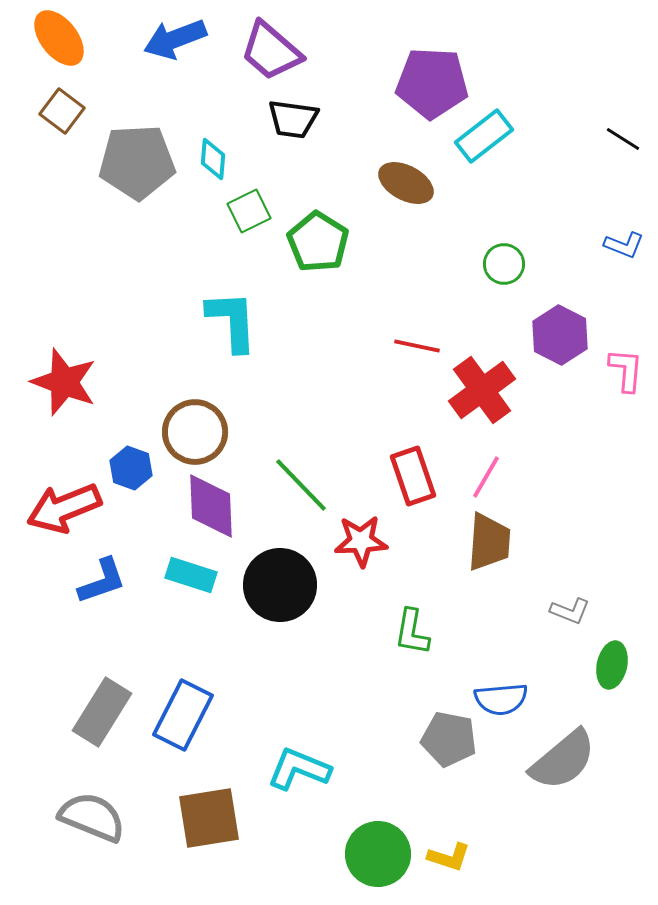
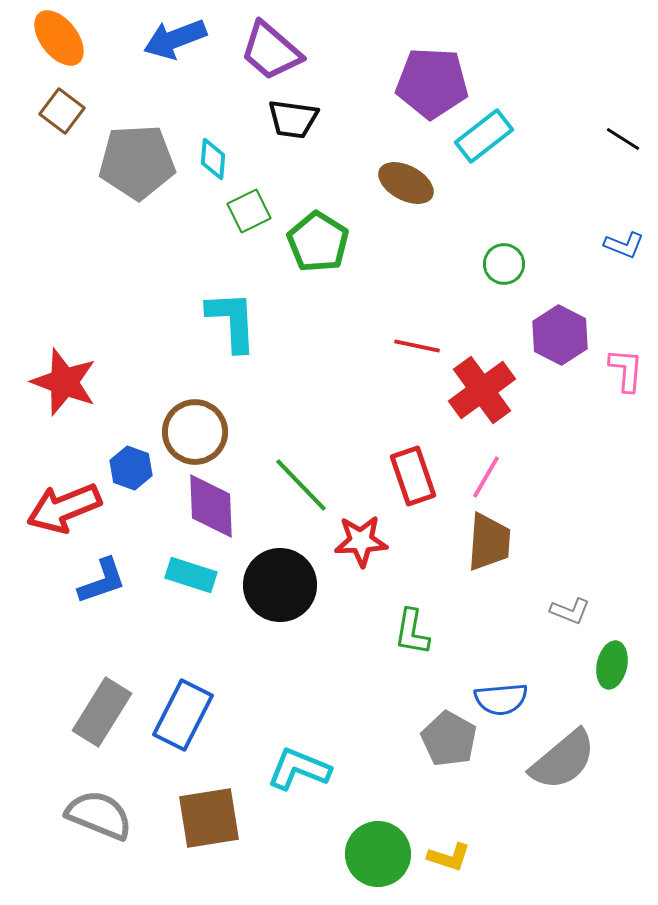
gray pentagon at (449, 739): rotated 18 degrees clockwise
gray semicircle at (92, 817): moved 7 px right, 2 px up
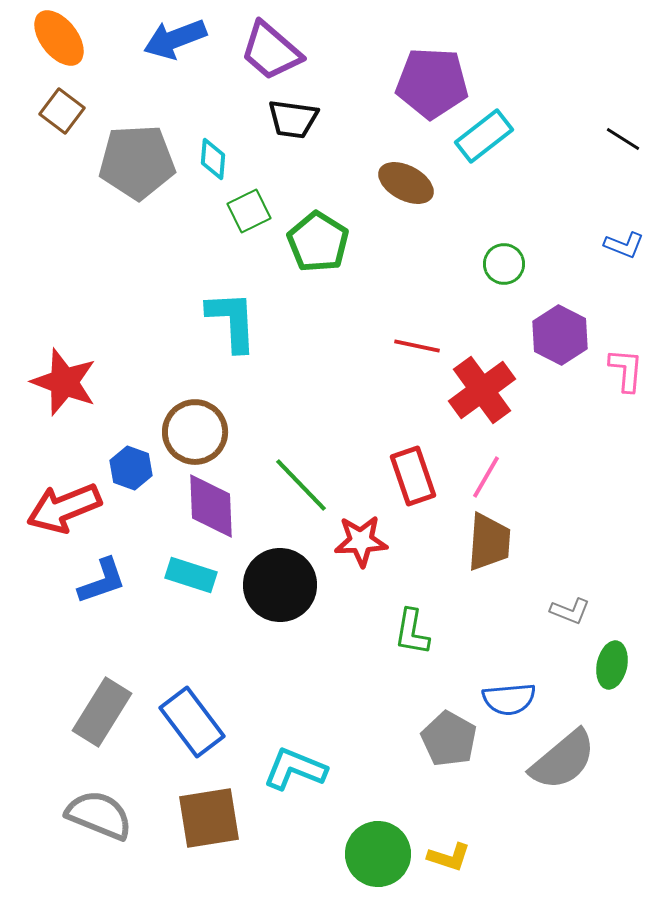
blue semicircle at (501, 699): moved 8 px right
blue rectangle at (183, 715): moved 9 px right, 7 px down; rotated 64 degrees counterclockwise
cyan L-shape at (299, 769): moved 4 px left
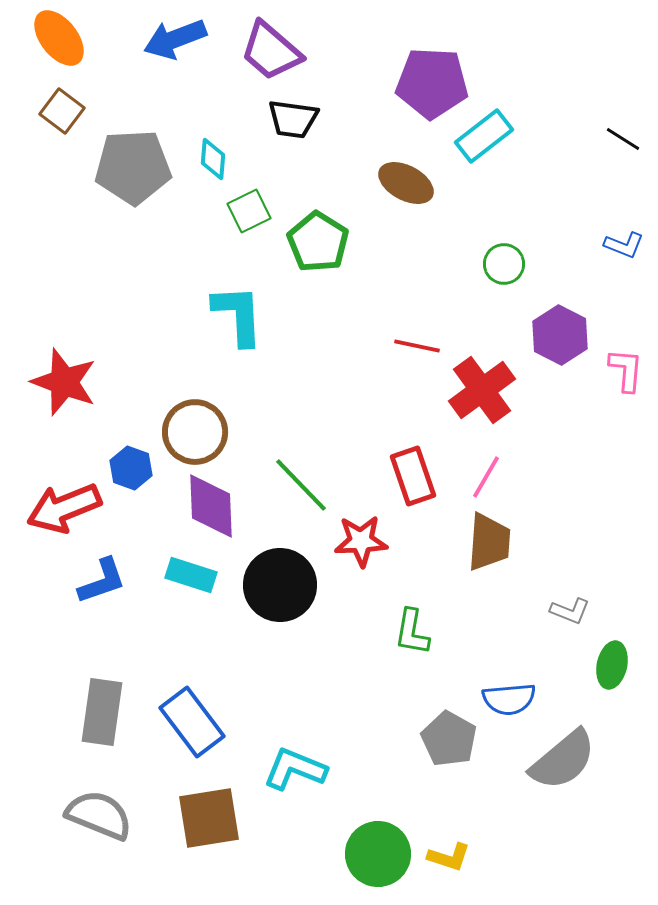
gray pentagon at (137, 162): moved 4 px left, 5 px down
cyan L-shape at (232, 321): moved 6 px right, 6 px up
gray rectangle at (102, 712): rotated 24 degrees counterclockwise
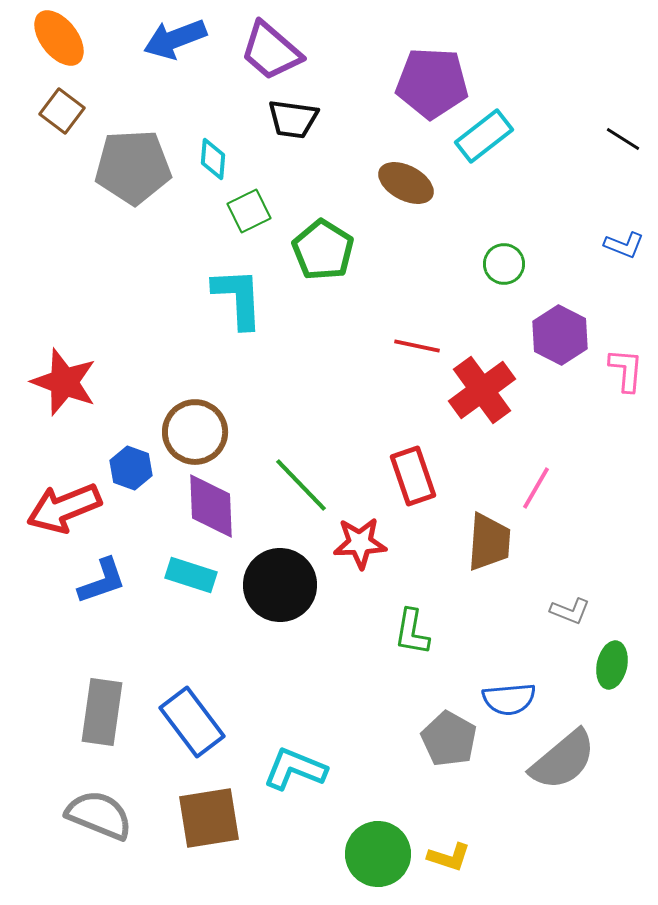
green pentagon at (318, 242): moved 5 px right, 8 px down
cyan L-shape at (238, 315): moved 17 px up
pink line at (486, 477): moved 50 px right, 11 px down
red star at (361, 541): moved 1 px left, 2 px down
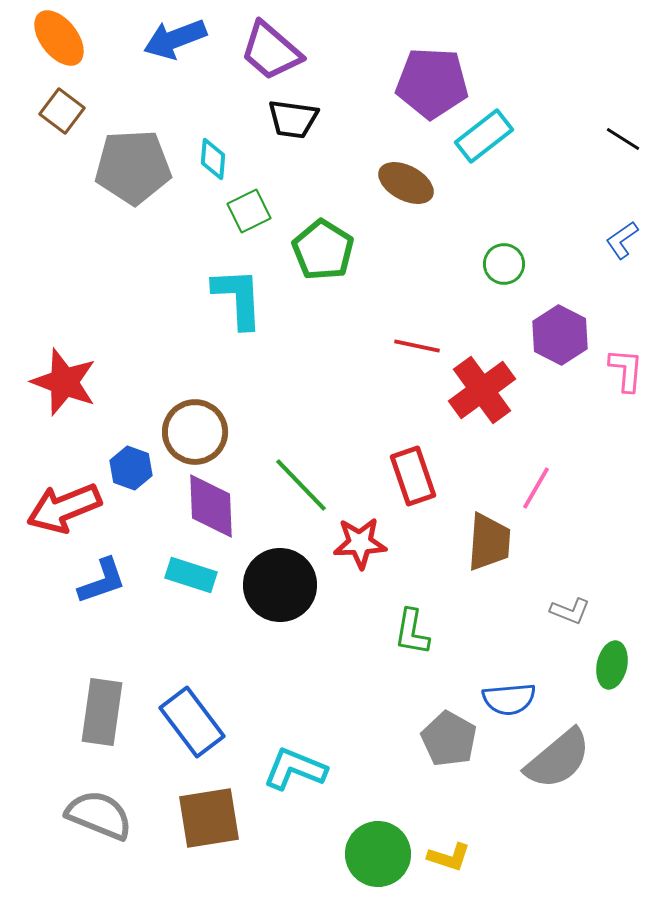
blue L-shape at (624, 245): moved 2 px left, 5 px up; rotated 123 degrees clockwise
gray semicircle at (563, 760): moved 5 px left, 1 px up
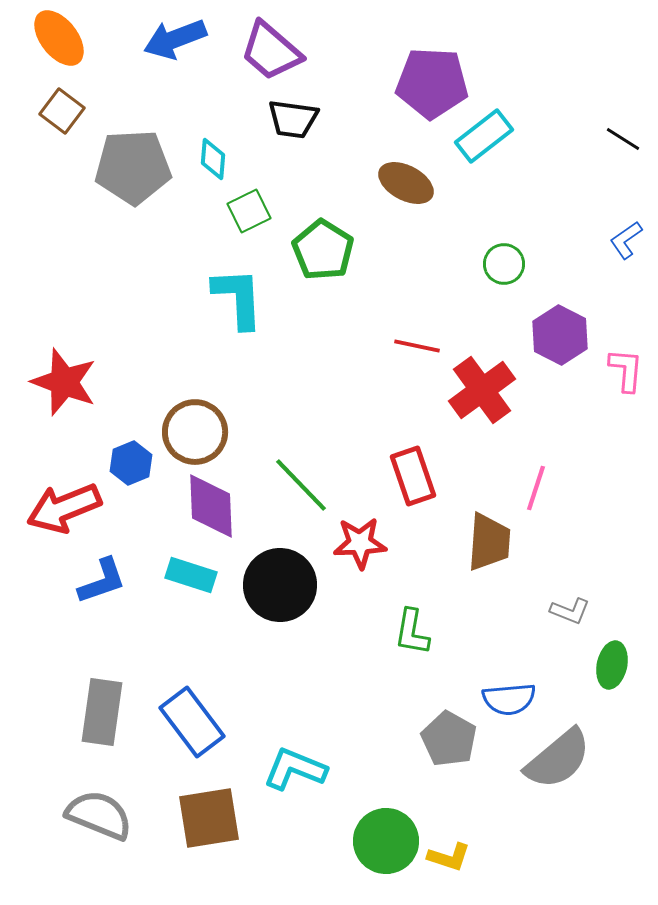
blue L-shape at (622, 240): moved 4 px right
blue hexagon at (131, 468): moved 5 px up; rotated 18 degrees clockwise
pink line at (536, 488): rotated 12 degrees counterclockwise
green circle at (378, 854): moved 8 px right, 13 px up
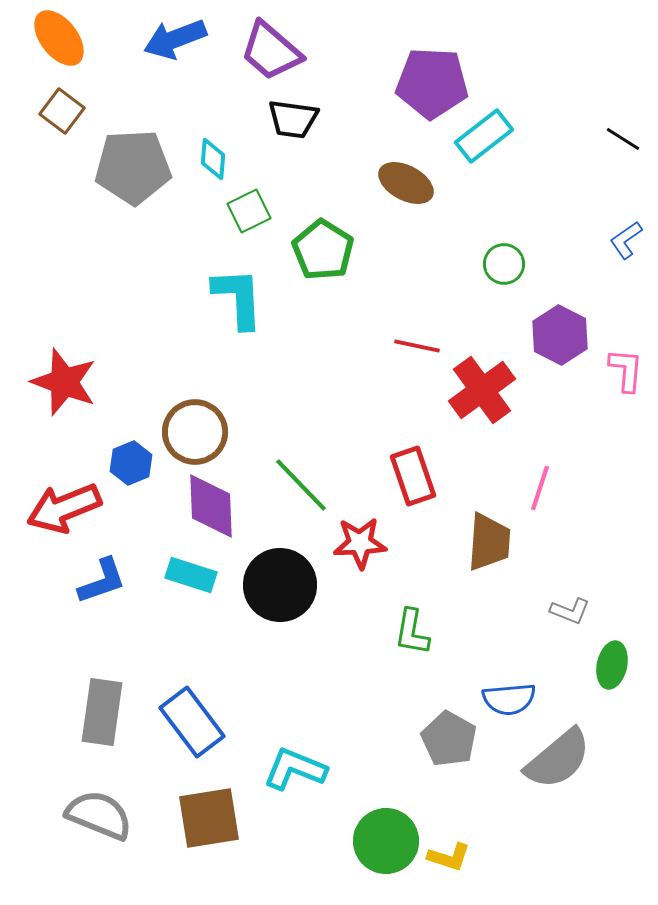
pink line at (536, 488): moved 4 px right
